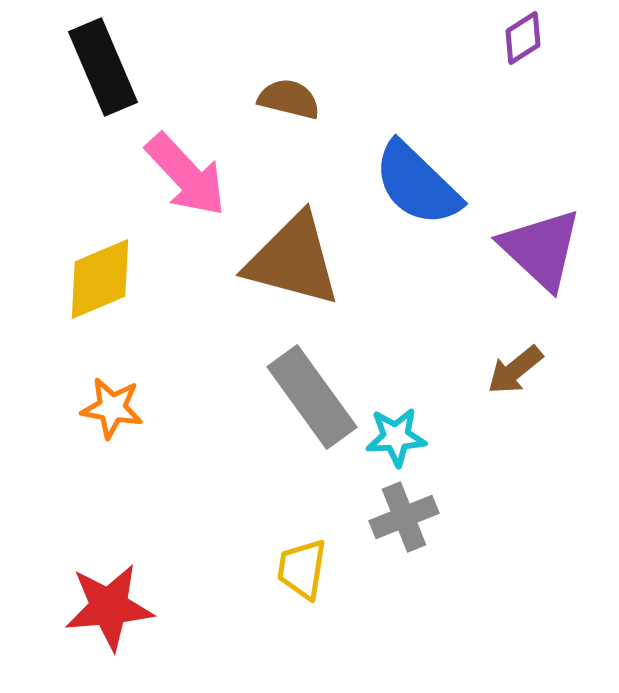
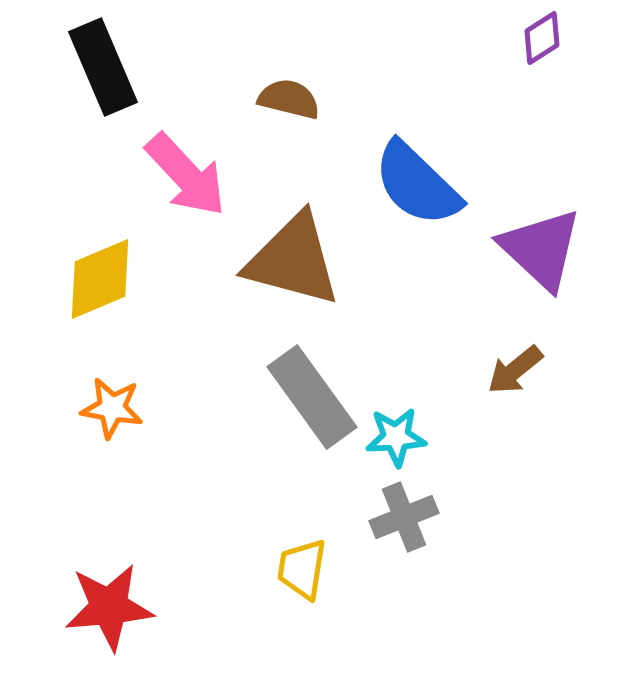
purple diamond: moved 19 px right
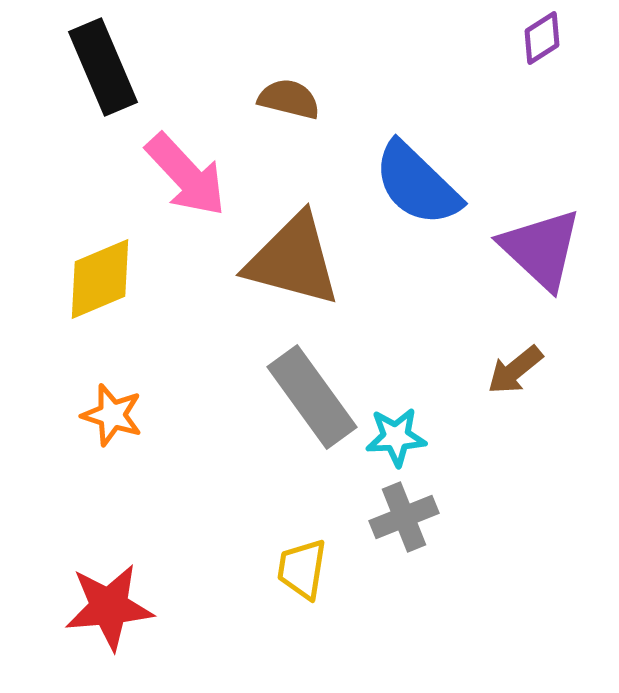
orange star: moved 7 px down; rotated 8 degrees clockwise
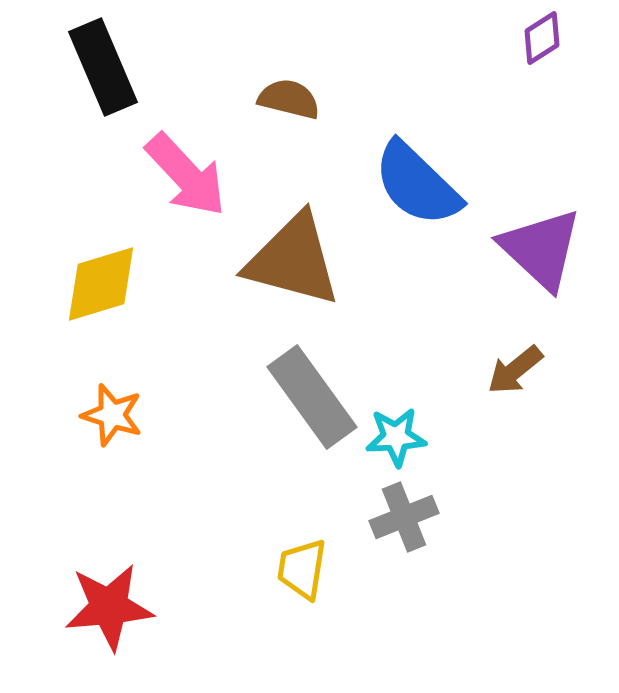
yellow diamond: moved 1 px right, 5 px down; rotated 6 degrees clockwise
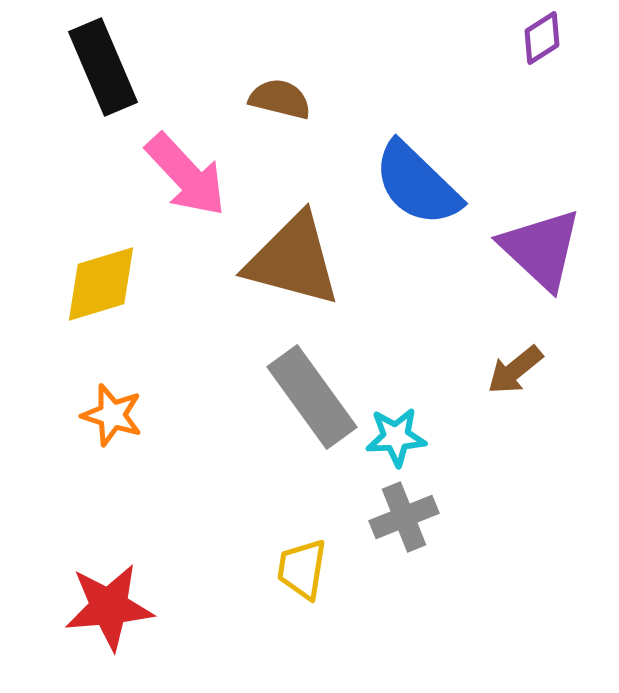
brown semicircle: moved 9 px left
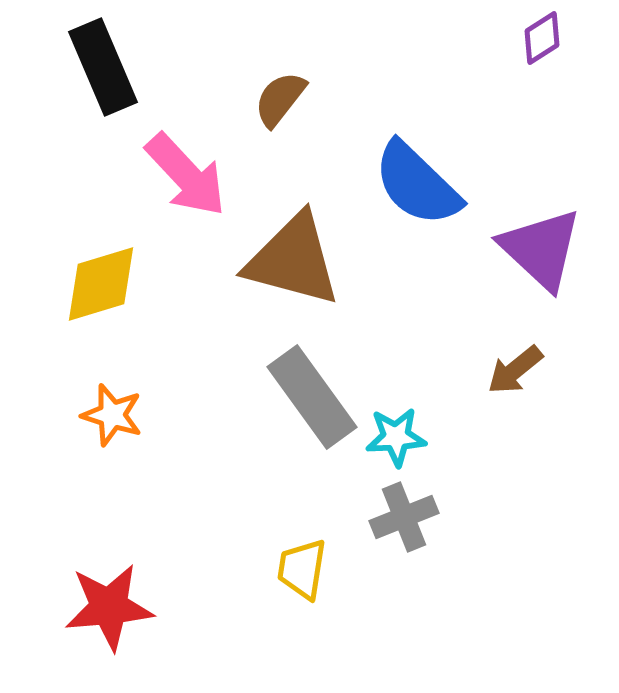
brown semicircle: rotated 66 degrees counterclockwise
